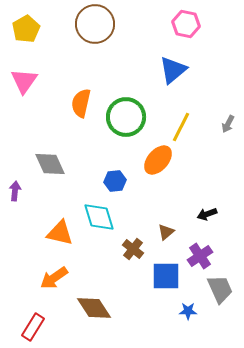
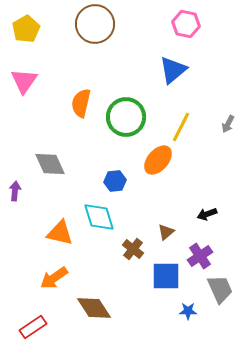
red rectangle: rotated 24 degrees clockwise
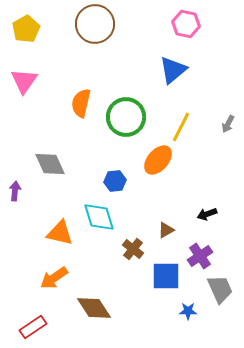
brown triangle: moved 2 px up; rotated 12 degrees clockwise
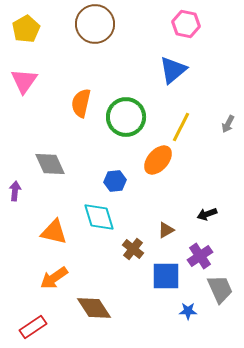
orange triangle: moved 6 px left, 1 px up
